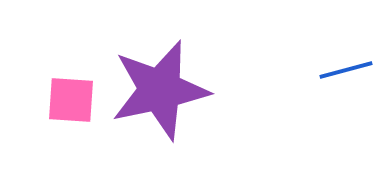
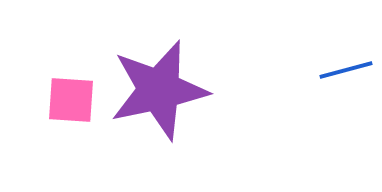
purple star: moved 1 px left
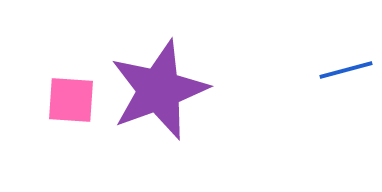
purple star: rotated 8 degrees counterclockwise
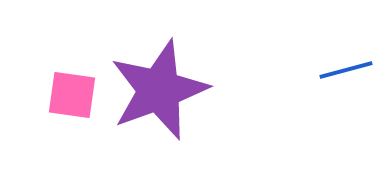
pink square: moved 1 px right, 5 px up; rotated 4 degrees clockwise
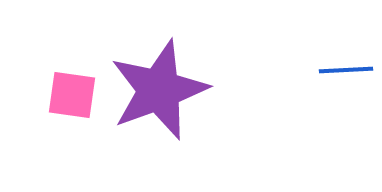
blue line: rotated 12 degrees clockwise
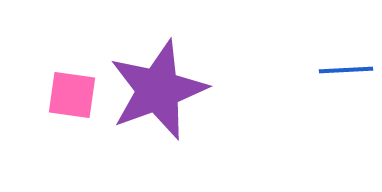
purple star: moved 1 px left
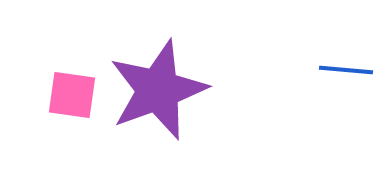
blue line: rotated 8 degrees clockwise
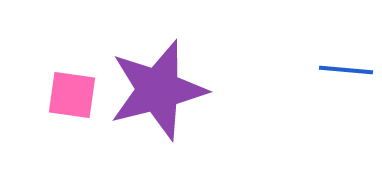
purple star: rotated 6 degrees clockwise
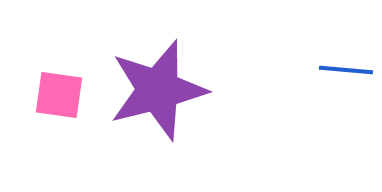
pink square: moved 13 px left
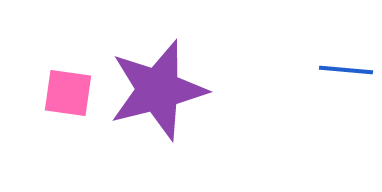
pink square: moved 9 px right, 2 px up
